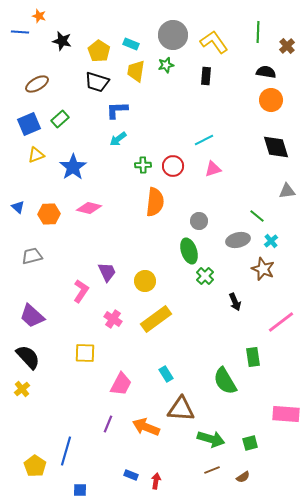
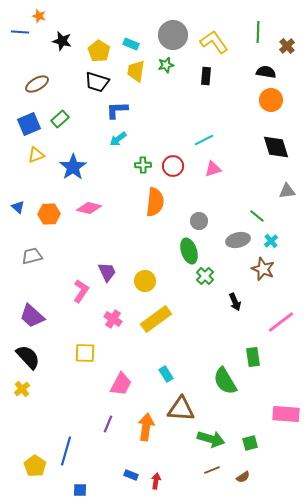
orange arrow at (146, 427): rotated 76 degrees clockwise
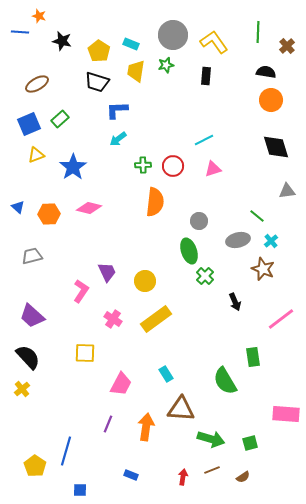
pink line at (281, 322): moved 3 px up
red arrow at (156, 481): moved 27 px right, 4 px up
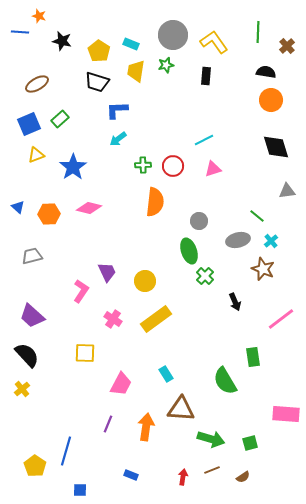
black semicircle at (28, 357): moved 1 px left, 2 px up
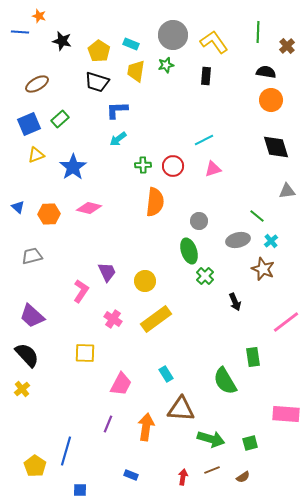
pink line at (281, 319): moved 5 px right, 3 px down
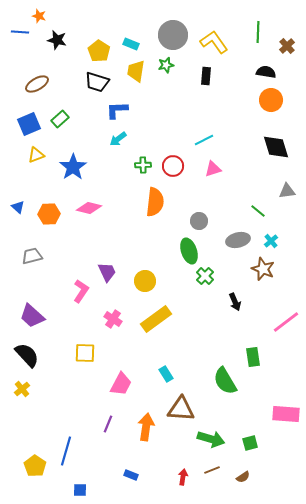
black star at (62, 41): moved 5 px left, 1 px up
green line at (257, 216): moved 1 px right, 5 px up
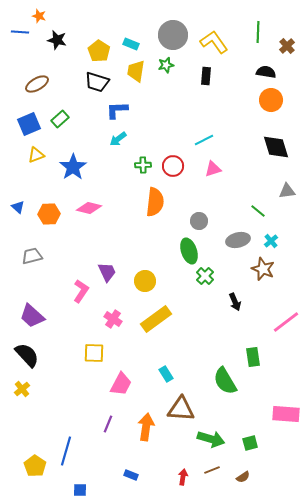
yellow square at (85, 353): moved 9 px right
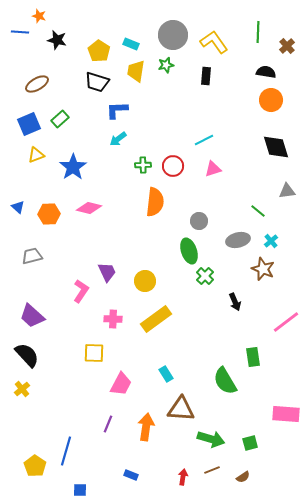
pink cross at (113, 319): rotated 30 degrees counterclockwise
